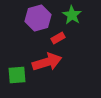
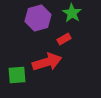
green star: moved 2 px up
red rectangle: moved 6 px right, 1 px down
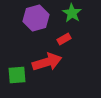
purple hexagon: moved 2 px left
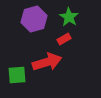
green star: moved 3 px left, 4 px down
purple hexagon: moved 2 px left, 1 px down
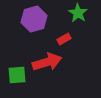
green star: moved 9 px right, 4 px up
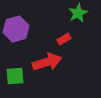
green star: rotated 12 degrees clockwise
purple hexagon: moved 18 px left, 10 px down
green square: moved 2 px left, 1 px down
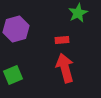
red rectangle: moved 2 px left, 1 px down; rotated 24 degrees clockwise
red arrow: moved 18 px right, 6 px down; rotated 88 degrees counterclockwise
green square: moved 2 px left, 1 px up; rotated 18 degrees counterclockwise
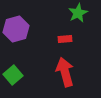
red rectangle: moved 3 px right, 1 px up
red arrow: moved 4 px down
green square: rotated 18 degrees counterclockwise
